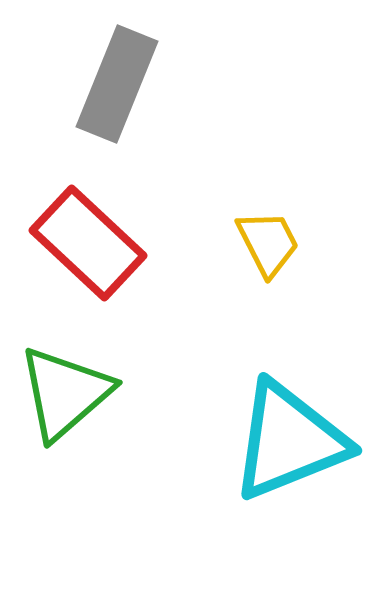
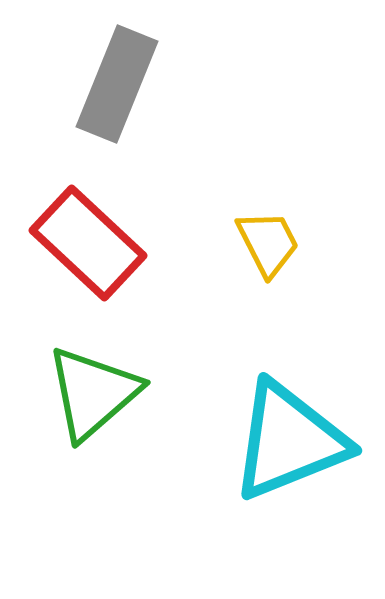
green triangle: moved 28 px right
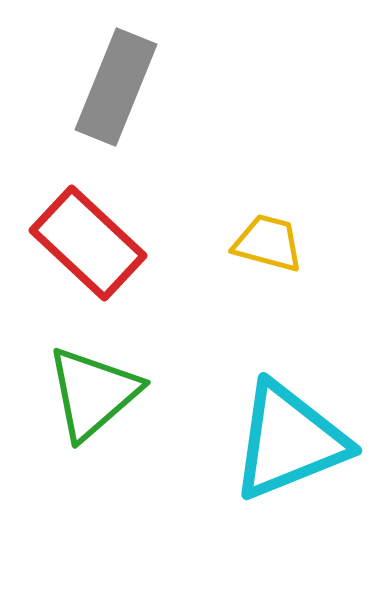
gray rectangle: moved 1 px left, 3 px down
yellow trapezoid: rotated 48 degrees counterclockwise
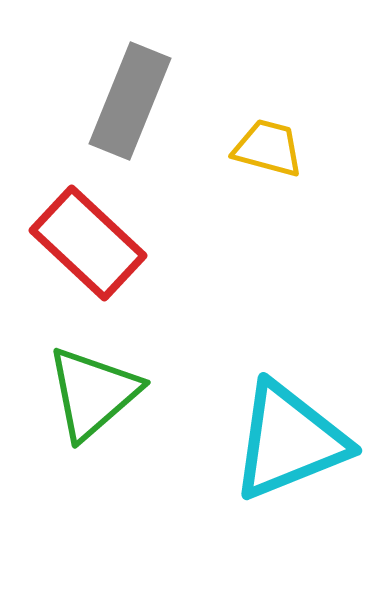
gray rectangle: moved 14 px right, 14 px down
yellow trapezoid: moved 95 px up
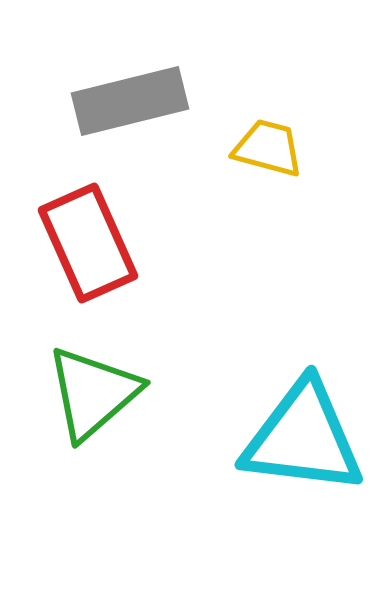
gray rectangle: rotated 54 degrees clockwise
red rectangle: rotated 23 degrees clockwise
cyan triangle: moved 14 px right, 3 px up; rotated 29 degrees clockwise
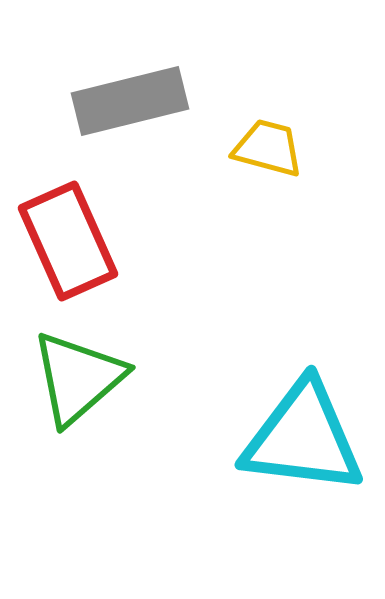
red rectangle: moved 20 px left, 2 px up
green triangle: moved 15 px left, 15 px up
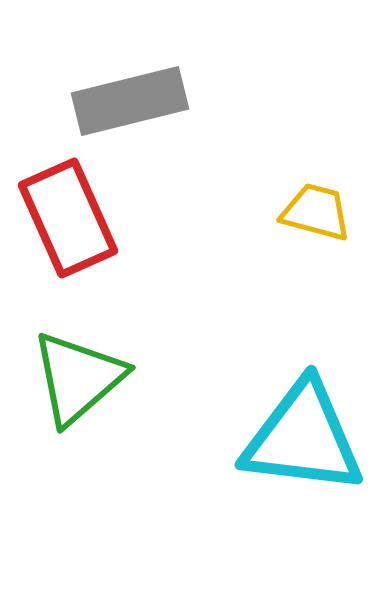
yellow trapezoid: moved 48 px right, 64 px down
red rectangle: moved 23 px up
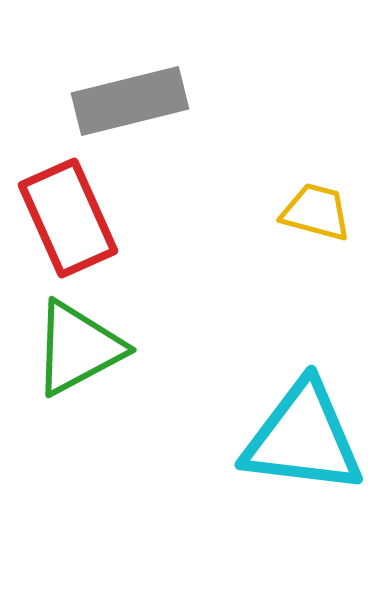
green triangle: moved 30 px up; rotated 13 degrees clockwise
